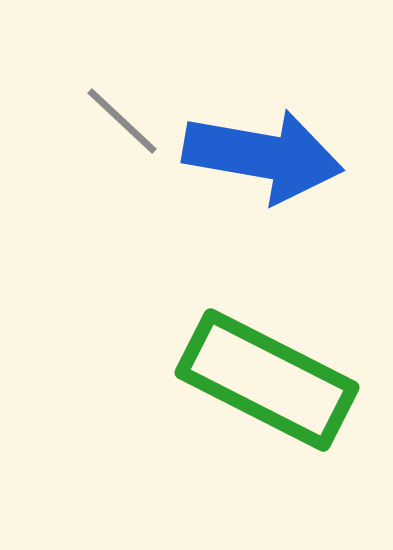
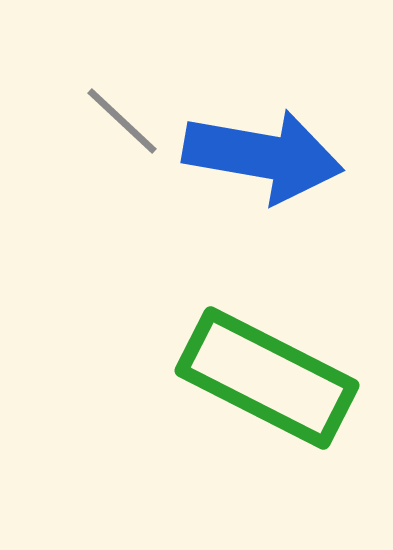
green rectangle: moved 2 px up
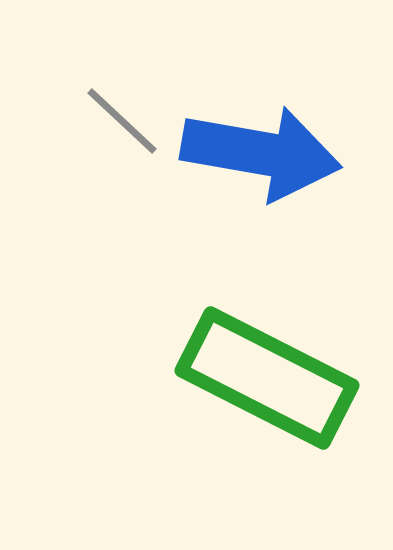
blue arrow: moved 2 px left, 3 px up
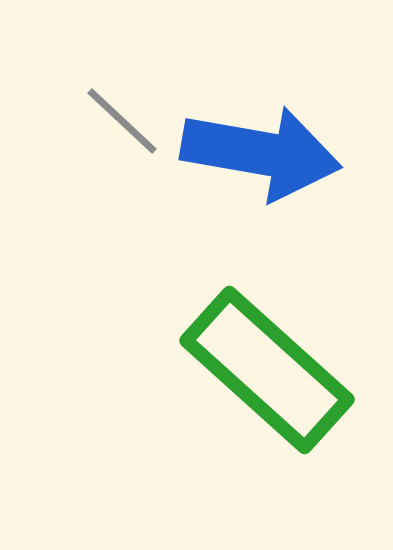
green rectangle: moved 8 px up; rotated 15 degrees clockwise
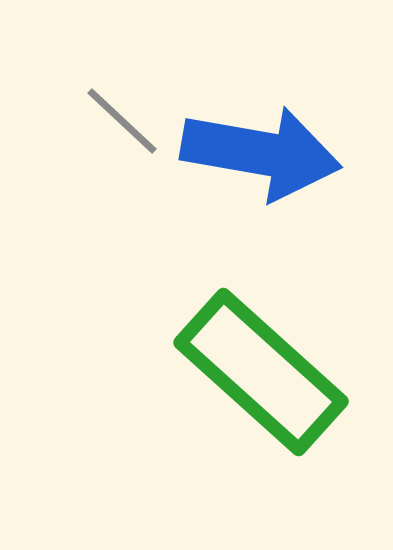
green rectangle: moved 6 px left, 2 px down
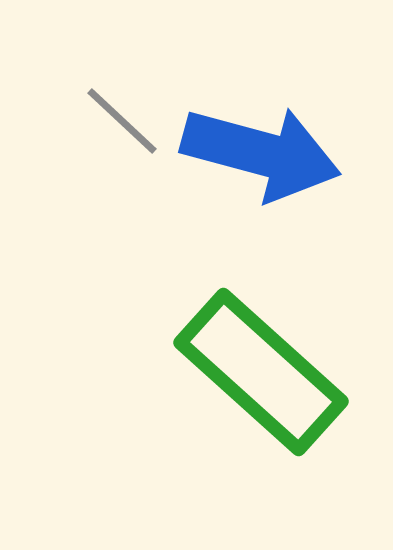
blue arrow: rotated 5 degrees clockwise
